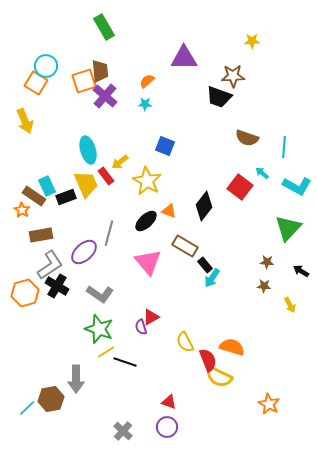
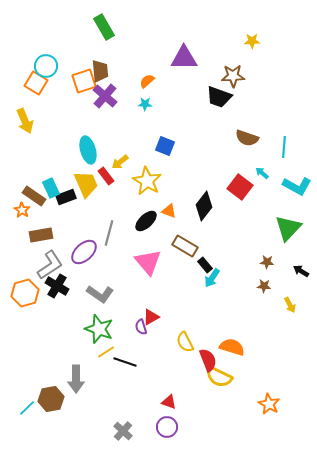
cyan rectangle at (47, 186): moved 4 px right, 2 px down
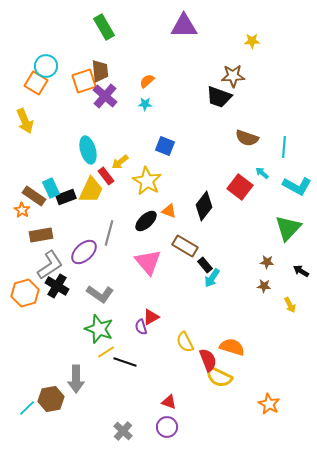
purple triangle at (184, 58): moved 32 px up
yellow trapezoid at (86, 184): moved 5 px right, 6 px down; rotated 48 degrees clockwise
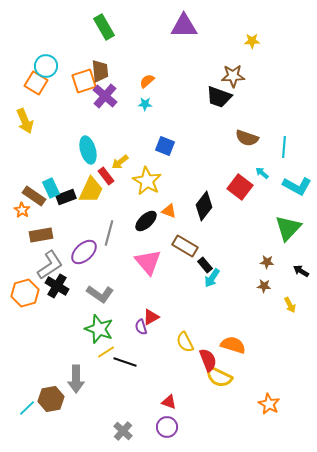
orange semicircle at (232, 347): moved 1 px right, 2 px up
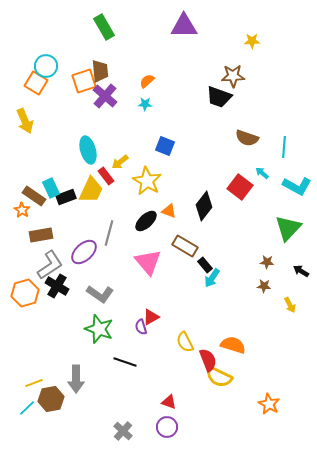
yellow line at (106, 352): moved 72 px left, 31 px down; rotated 12 degrees clockwise
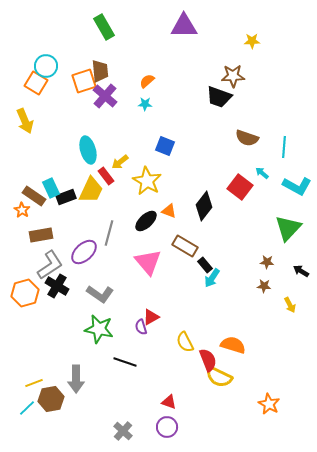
green star at (99, 329): rotated 8 degrees counterclockwise
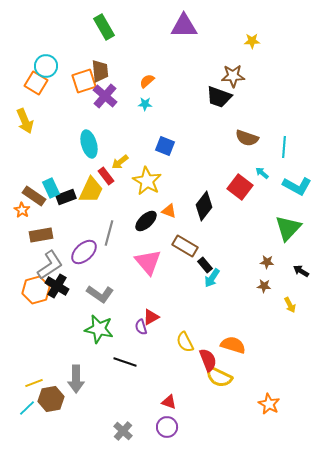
cyan ellipse at (88, 150): moved 1 px right, 6 px up
orange hexagon at (25, 293): moved 11 px right, 3 px up
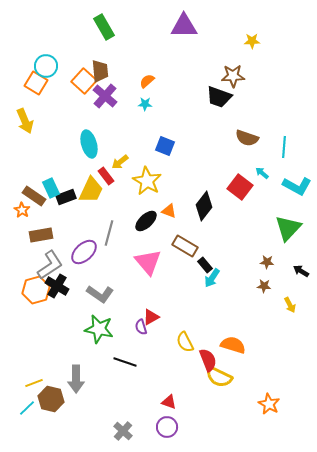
orange square at (84, 81): rotated 30 degrees counterclockwise
brown hexagon at (51, 399): rotated 25 degrees clockwise
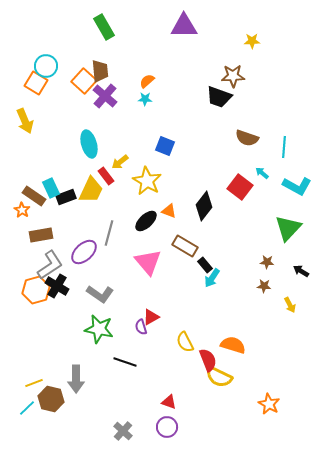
cyan star at (145, 104): moved 5 px up
